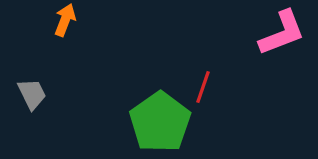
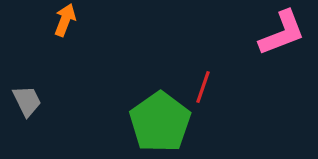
gray trapezoid: moved 5 px left, 7 px down
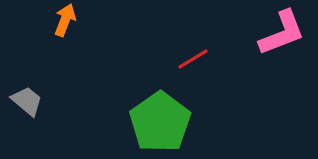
red line: moved 10 px left, 28 px up; rotated 40 degrees clockwise
gray trapezoid: rotated 24 degrees counterclockwise
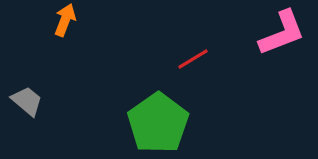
green pentagon: moved 2 px left, 1 px down
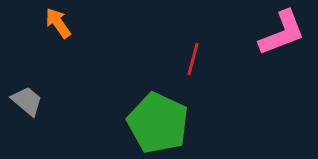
orange arrow: moved 7 px left, 3 px down; rotated 56 degrees counterclockwise
red line: rotated 44 degrees counterclockwise
green pentagon: rotated 12 degrees counterclockwise
